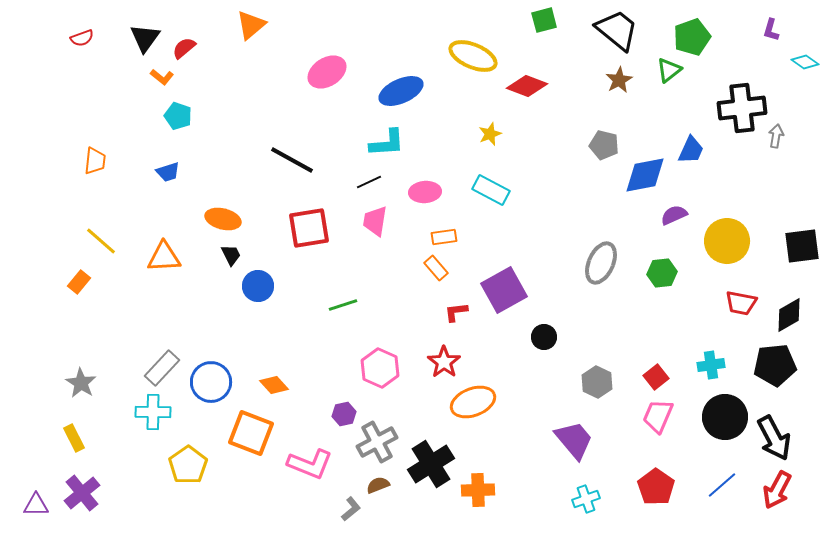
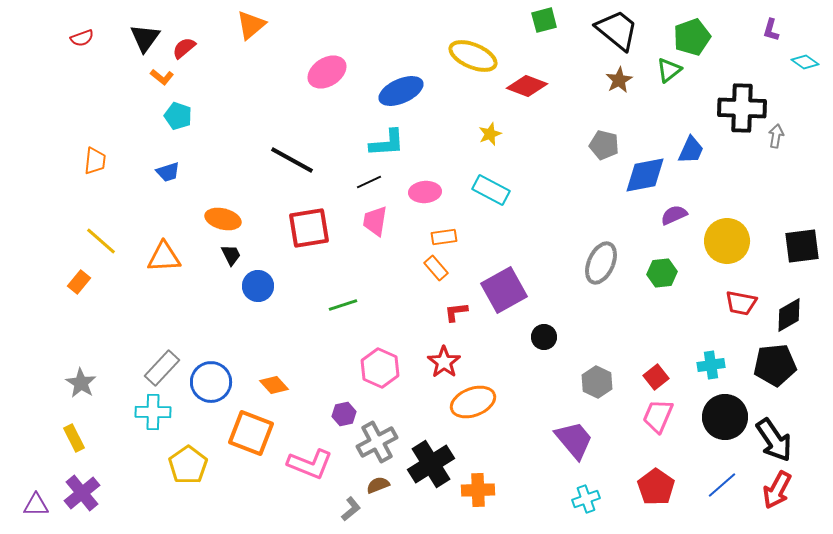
black cross at (742, 108): rotated 9 degrees clockwise
black arrow at (774, 438): moved 2 px down; rotated 6 degrees counterclockwise
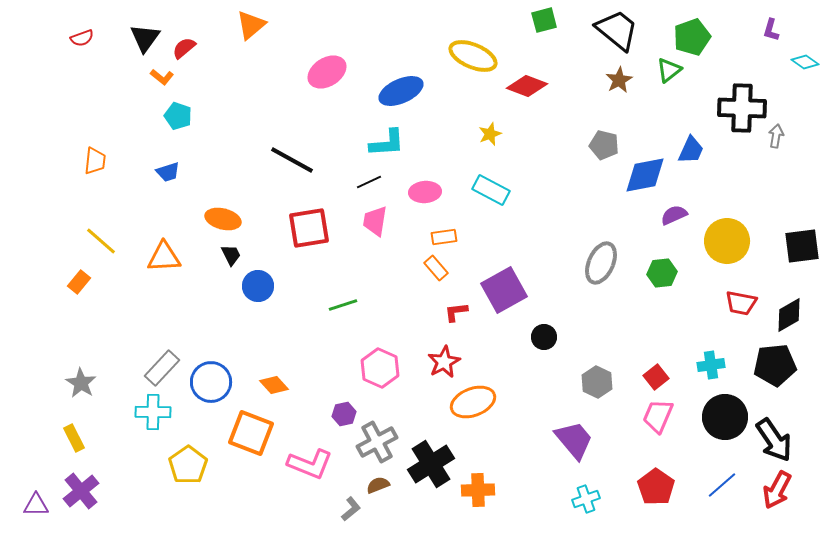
red star at (444, 362): rotated 8 degrees clockwise
purple cross at (82, 493): moved 1 px left, 2 px up
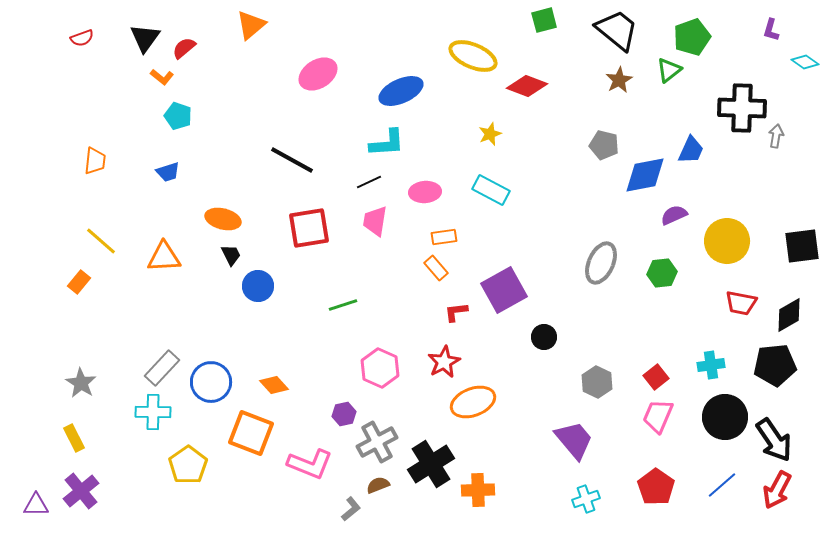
pink ellipse at (327, 72): moved 9 px left, 2 px down
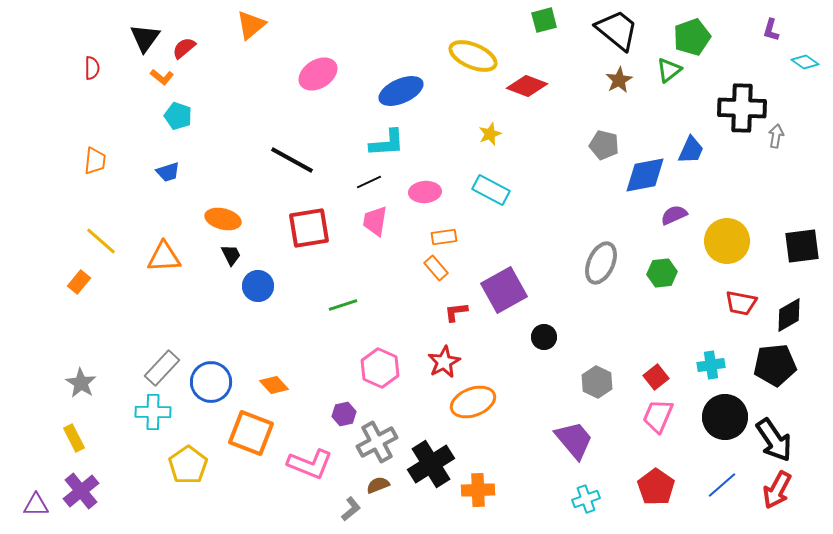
red semicircle at (82, 38): moved 10 px right, 30 px down; rotated 70 degrees counterclockwise
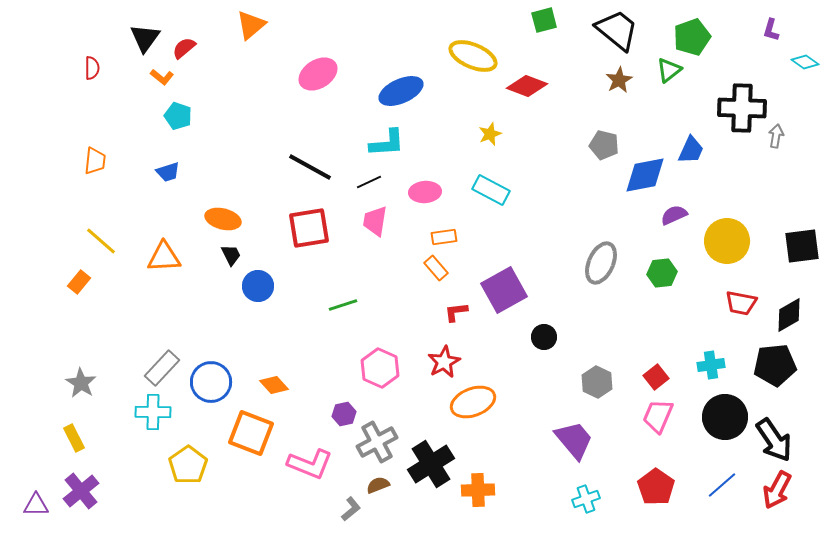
black line at (292, 160): moved 18 px right, 7 px down
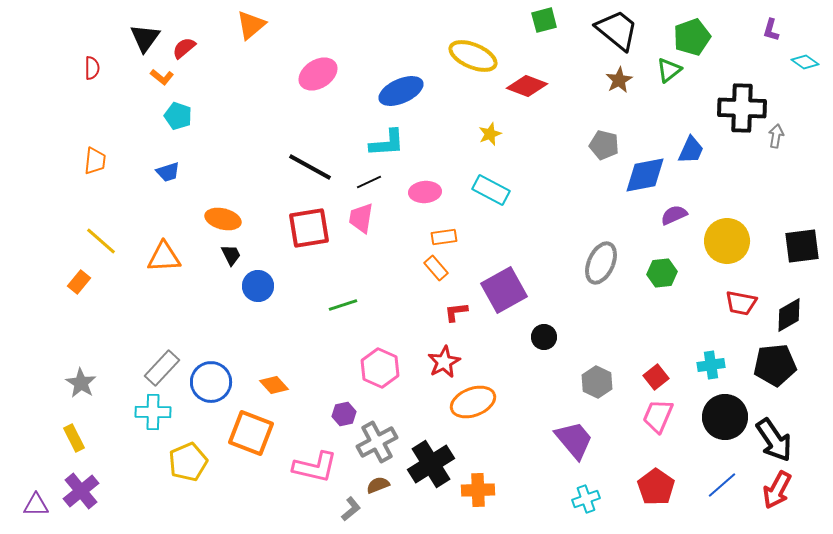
pink trapezoid at (375, 221): moved 14 px left, 3 px up
pink L-shape at (310, 464): moved 5 px right, 3 px down; rotated 9 degrees counterclockwise
yellow pentagon at (188, 465): moved 3 px up; rotated 12 degrees clockwise
